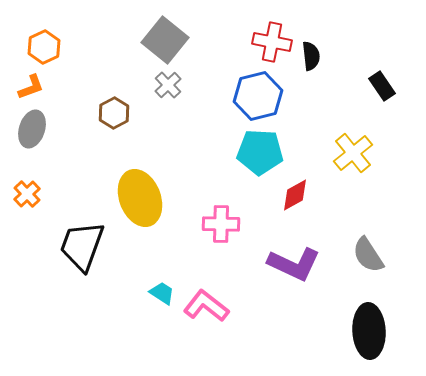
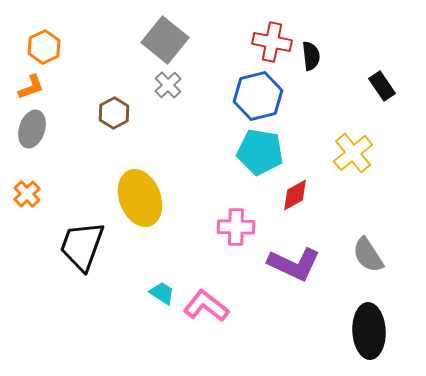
cyan pentagon: rotated 6 degrees clockwise
pink cross: moved 15 px right, 3 px down
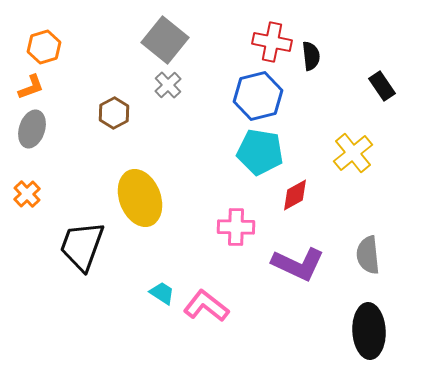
orange hexagon: rotated 8 degrees clockwise
gray semicircle: rotated 27 degrees clockwise
purple L-shape: moved 4 px right
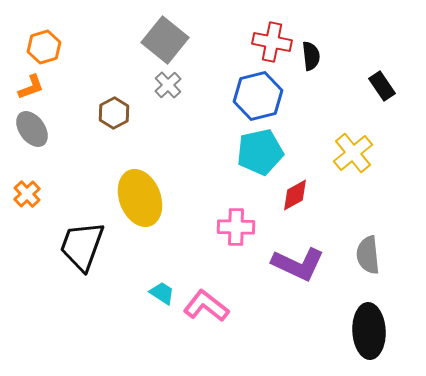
gray ellipse: rotated 54 degrees counterclockwise
cyan pentagon: rotated 21 degrees counterclockwise
